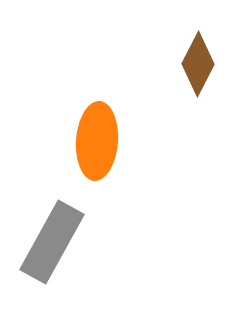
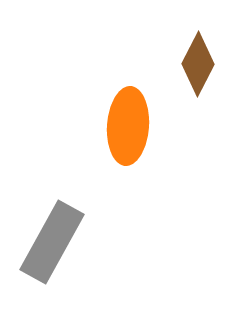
orange ellipse: moved 31 px right, 15 px up
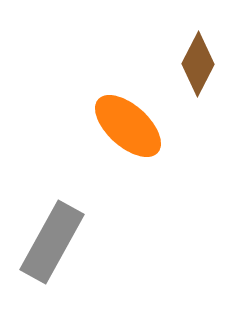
orange ellipse: rotated 52 degrees counterclockwise
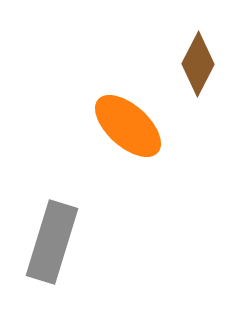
gray rectangle: rotated 12 degrees counterclockwise
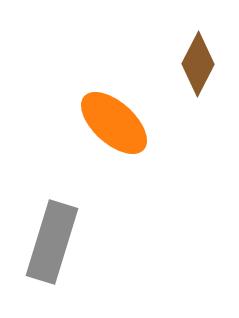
orange ellipse: moved 14 px left, 3 px up
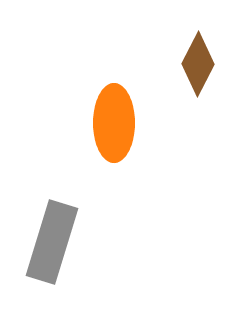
orange ellipse: rotated 48 degrees clockwise
